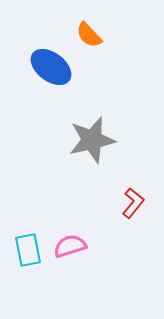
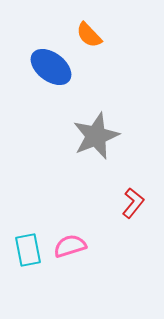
gray star: moved 4 px right, 4 px up; rotated 9 degrees counterclockwise
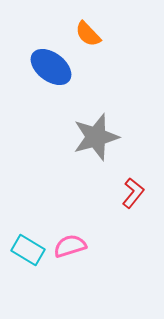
orange semicircle: moved 1 px left, 1 px up
gray star: moved 1 px down; rotated 6 degrees clockwise
red L-shape: moved 10 px up
cyan rectangle: rotated 48 degrees counterclockwise
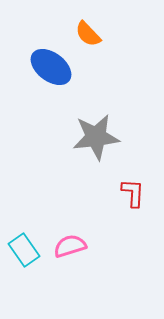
gray star: rotated 9 degrees clockwise
red L-shape: rotated 36 degrees counterclockwise
cyan rectangle: moved 4 px left; rotated 24 degrees clockwise
